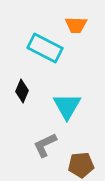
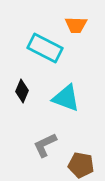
cyan triangle: moved 1 px left, 8 px up; rotated 40 degrees counterclockwise
brown pentagon: rotated 15 degrees clockwise
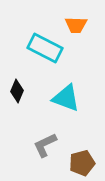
black diamond: moved 5 px left
brown pentagon: moved 1 px right, 2 px up; rotated 25 degrees counterclockwise
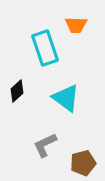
cyan rectangle: rotated 44 degrees clockwise
black diamond: rotated 25 degrees clockwise
cyan triangle: rotated 16 degrees clockwise
brown pentagon: moved 1 px right
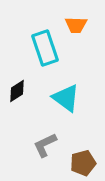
black diamond: rotated 10 degrees clockwise
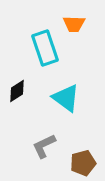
orange trapezoid: moved 2 px left, 1 px up
gray L-shape: moved 1 px left, 1 px down
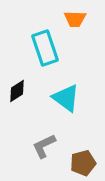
orange trapezoid: moved 1 px right, 5 px up
